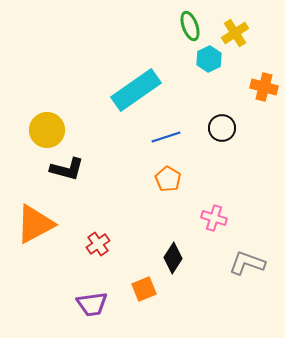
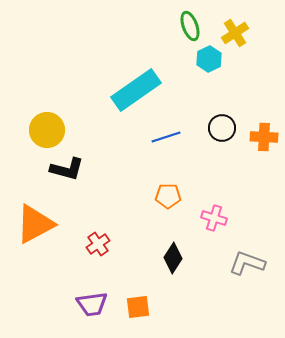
orange cross: moved 50 px down; rotated 12 degrees counterclockwise
orange pentagon: moved 17 px down; rotated 30 degrees counterclockwise
orange square: moved 6 px left, 18 px down; rotated 15 degrees clockwise
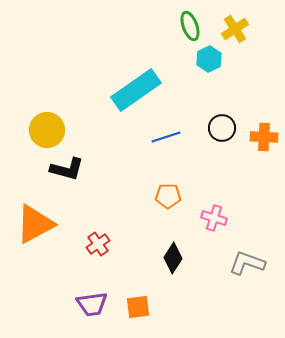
yellow cross: moved 4 px up
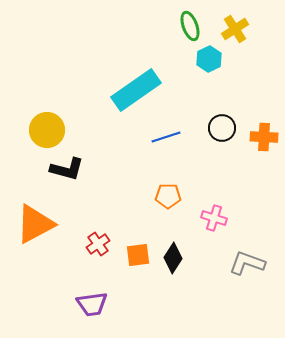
orange square: moved 52 px up
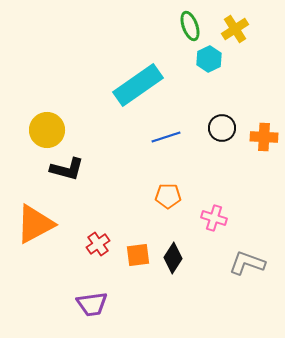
cyan rectangle: moved 2 px right, 5 px up
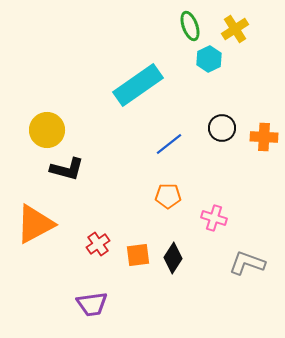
blue line: moved 3 px right, 7 px down; rotated 20 degrees counterclockwise
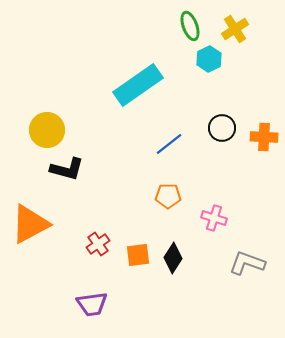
orange triangle: moved 5 px left
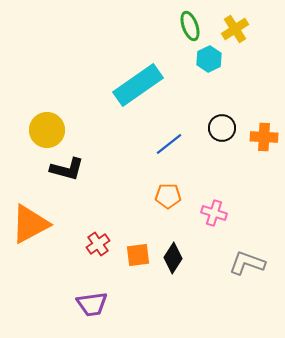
pink cross: moved 5 px up
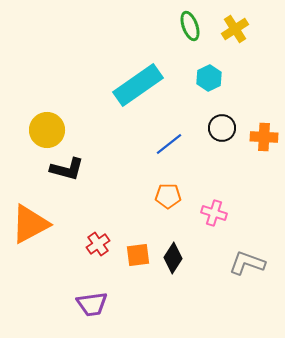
cyan hexagon: moved 19 px down
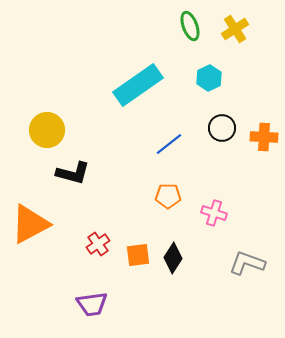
black L-shape: moved 6 px right, 4 px down
